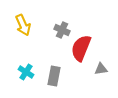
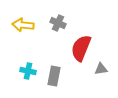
yellow arrow: rotated 120 degrees clockwise
gray cross: moved 4 px left, 7 px up
cyan cross: moved 2 px right, 1 px up; rotated 21 degrees counterclockwise
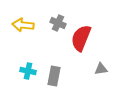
red semicircle: moved 10 px up
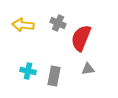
gray triangle: moved 13 px left
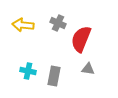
red semicircle: moved 1 px down
gray triangle: rotated 16 degrees clockwise
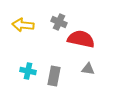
gray cross: moved 1 px right, 1 px up
red semicircle: rotated 80 degrees clockwise
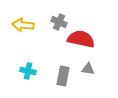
gray rectangle: moved 9 px right
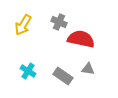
yellow arrow: rotated 65 degrees counterclockwise
cyan cross: rotated 21 degrees clockwise
gray rectangle: rotated 66 degrees counterclockwise
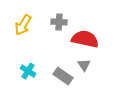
gray cross: rotated 21 degrees counterclockwise
red semicircle: moved 4 px right
gray triangle: moved 4 px left, 4 px up; rotated 48 degrees clockwise
